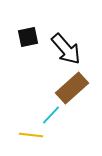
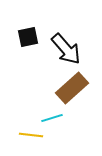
cyan line: moved 1 px right, 3 px down; rotated 30 degrees clockwise
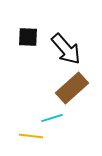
black square: rotated 15 degrees clockwise
yellow line: moved 1 px down
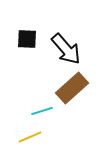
black square: moved 1 px left, 2 px down
cyan line: moved 10 px left, 7 px up
yellow line: moved 1 px left, 1 px down; rotated 30 degrees counterclockwise
